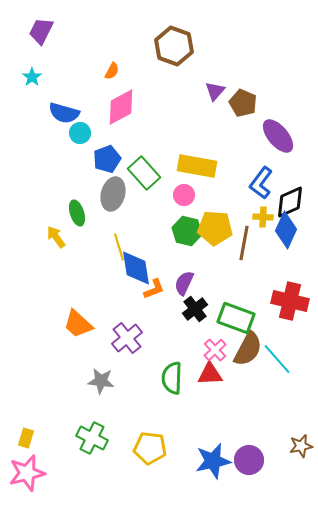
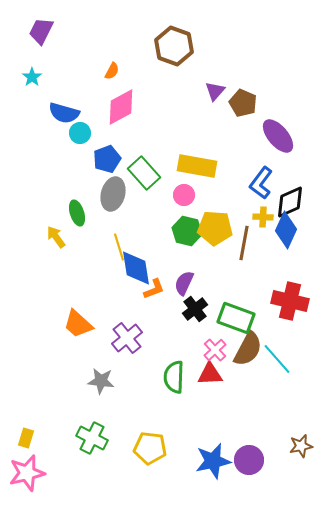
green semicircle at (172, 378): moved 2 px right, 1 px up
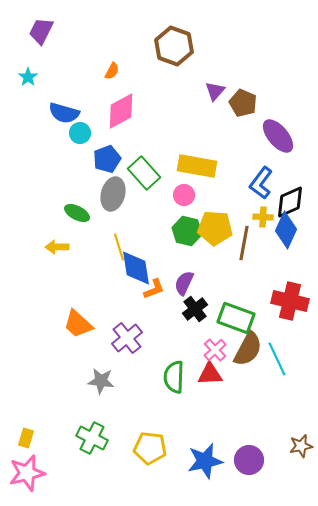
cyan star at (32, 77): moved 4 px left
pink diamond at (121, 107): moved 4 px down
green ellipse at (77, 213): rotated 45 degrees counterclockwise
yellow arrow at (56, 237): moved 1 px right, 10 px down; rotated 55 degrees counterclockwise
cyan line at (277, 359): rotated 16 degrees clockwise
blue star at (213, 461): moved 8 px left
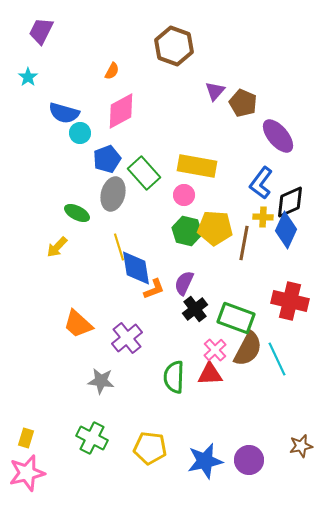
yellow arrow at (57, 247): rotated 45 degrees counterclockwise
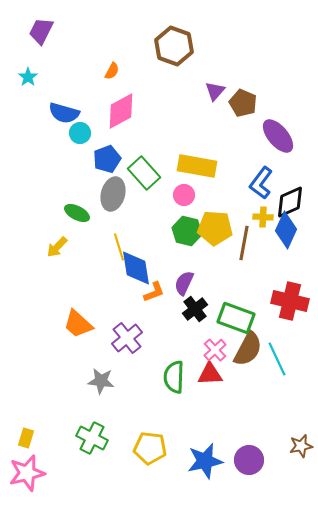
orange L-shape at (154, 289): moved 3 px down
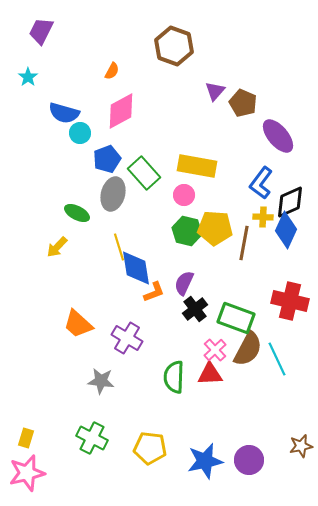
purple cross at (127, 338): rotated 20 degrees counterclockwise
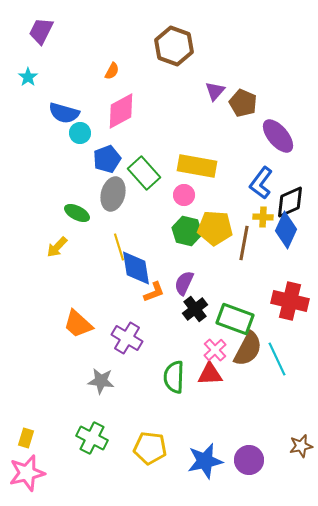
green rectangle at (236, 318): moved 1 px left, 1 px down
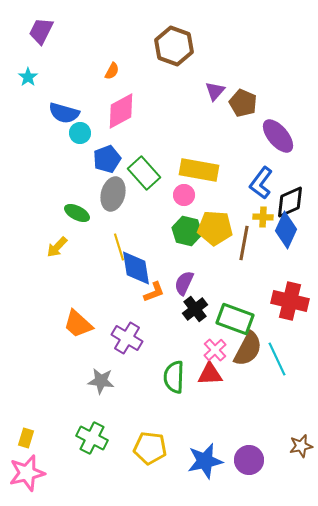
yellow rectangle at (197, 166): moved 2 px right, 4 px down
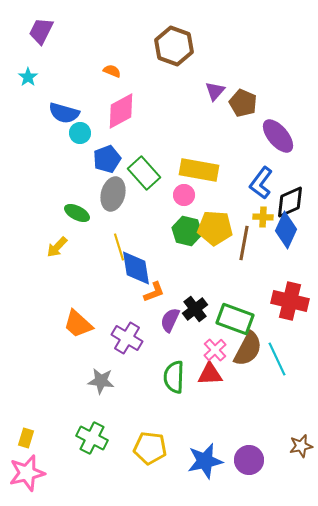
orange semicircle at (112, 71): rotated 96 degrees counterclockwise
purple semicircle at (184, 283): moved 14 px left, 37 px down
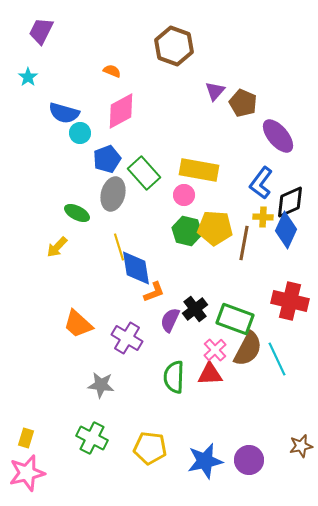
gray star at (101, 381): moved 4 px down
